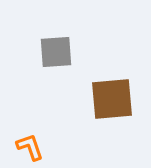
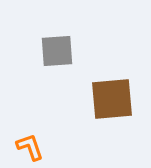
gray square: moved 1 px right, 1 px up
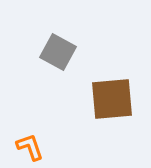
gray square: moved 1 px right, 1 px down; rotated 33 degrees clockwise
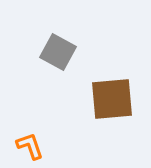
orange L-shape: moved 1 px up
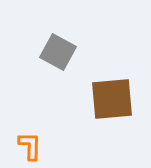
orange L-shape: rotated 20 degrees clockwise
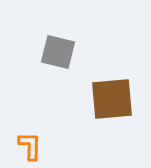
gray square: rotated 15 degrees counterclockwise
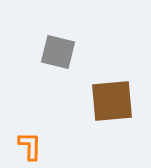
brown square: moved 2 px down
